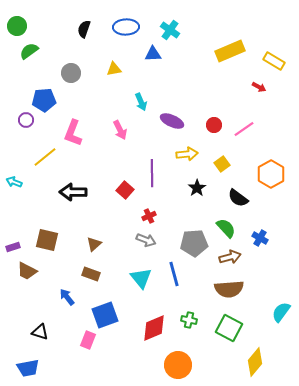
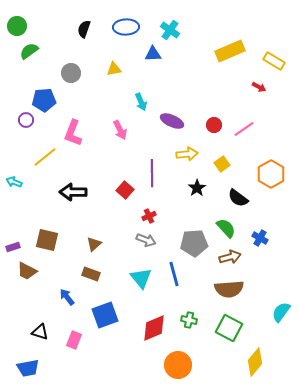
pink rectangle at (88, 340): moved 14 px left
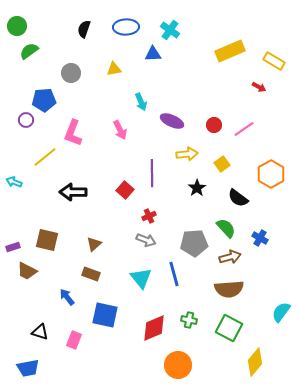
blue square at (105, 315): rotated 32 degrees clockwise
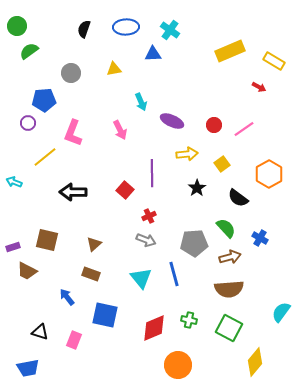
purple circle at (26, 120): moved 2 px right, 3 px down
orange hexagon at (271, 174): moved 2 px left
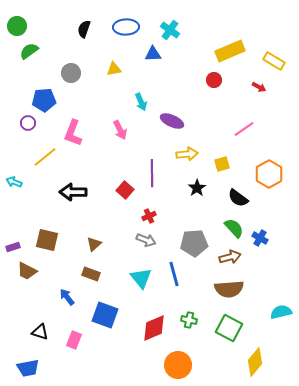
red circle at (214, 125): moved 45 px up
yellow square at (222, 164): rotated 21 degrees clockwise
green semicircle at (226, 228): moved 8 px right
cyan semicircle at (281, 312): rotated 40 degrees clockwise
blue square at (105, 315): rotated 8 degrees clockwise
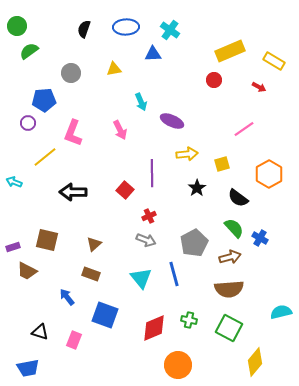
gray pentagon at (194, 243): rotated 24 degrees counterclockwise
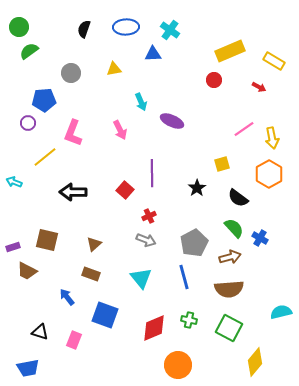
green circle at (17, 26): moved 2 px right, 1 px down
yellow arrow at (187, 154): moved 85 px right, 16 px up; rotated 85 degrees clockwise
blue line at (174, 274): moved 10 px right, 3 px down
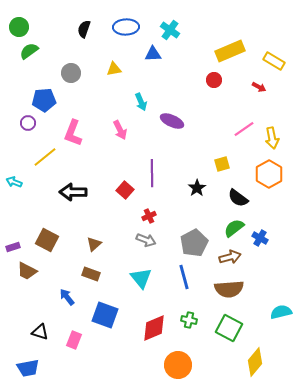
green semicircle at (234, 228): rotated 85 degrees counterclockwise
brown square at (47, 240): rotated 15 degrees clockwise
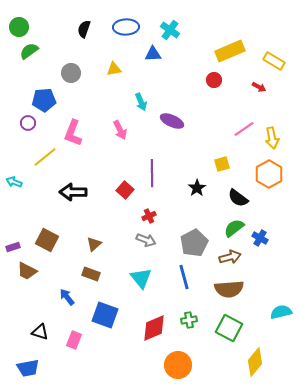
green cross at (189, 320): rotated 21 degrees counterclockwise
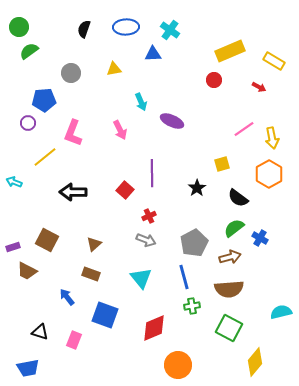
green cross at (189, 320): moved 3 px right, 14 px up
